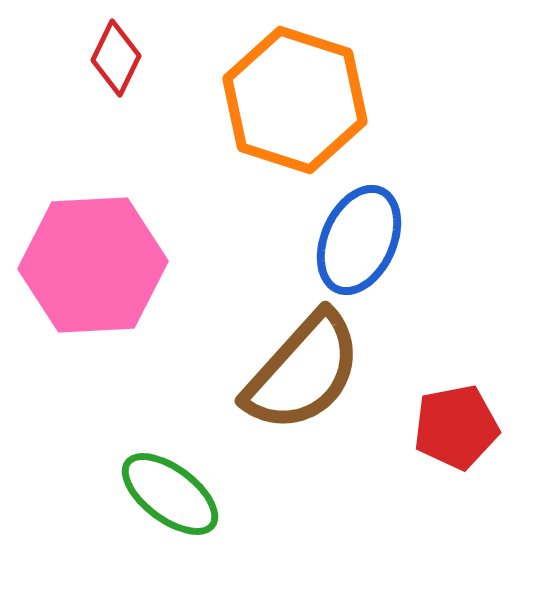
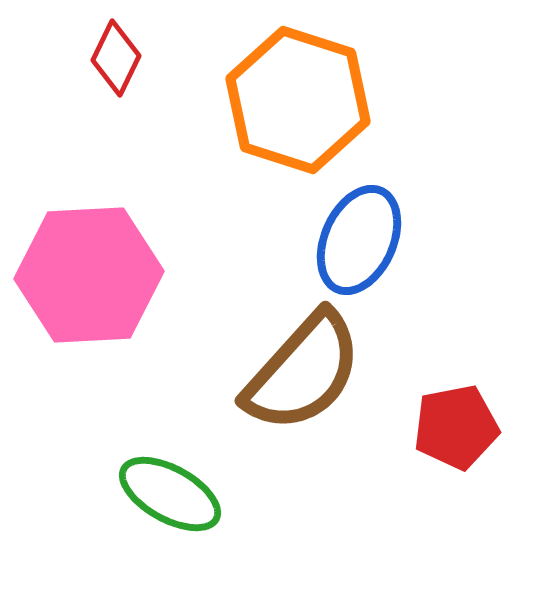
orange hexagon: moved 3 px right
pink hexagon: moved 4 px left, 10 px down
green ellipse: rotated 8 degrees counterclockwise
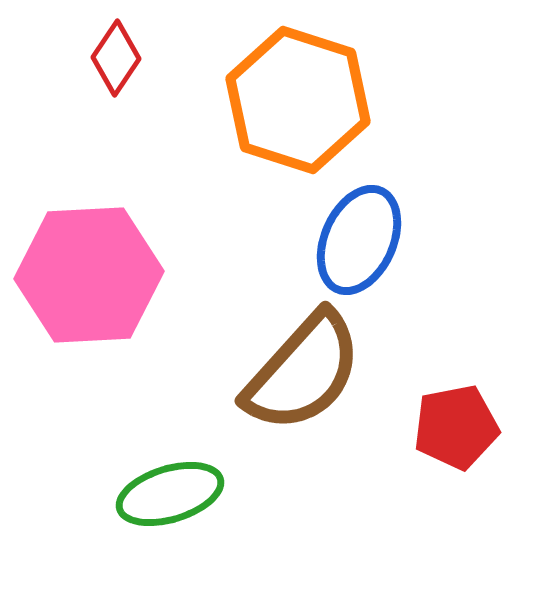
red diamond: rotated 8 degrees clockwise
green ellipse: rotated 46 degrees counterclockwise
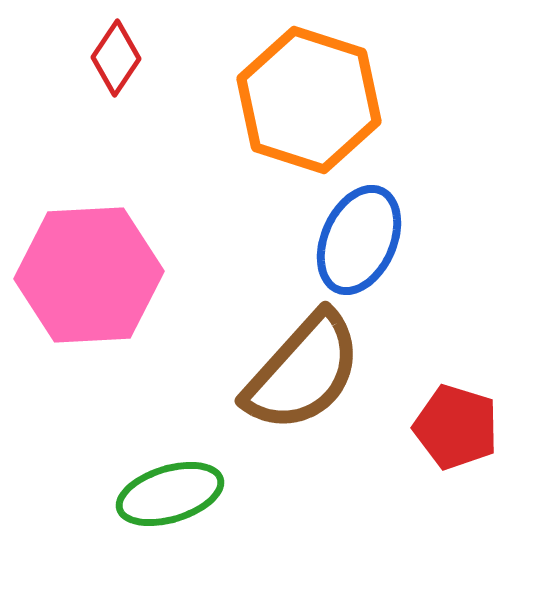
orange hexagon: moved 11 px right
red pentagon: rotated 28 degrees clockwise
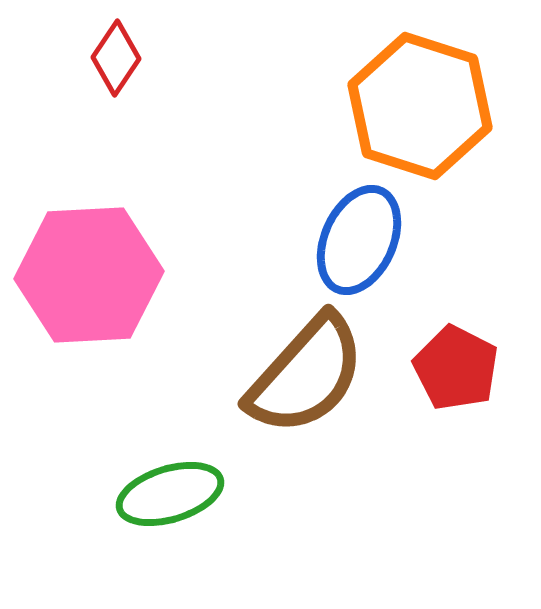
orange hexagon: moved 111 px right, 6 px down
brown semicircle: moved 3 px right, 3 px down
red pentagon: moved 59 px up; rotated 10 degrees clockwise
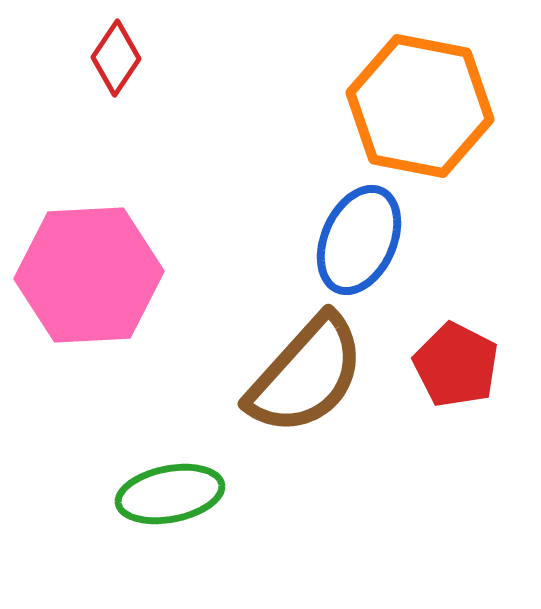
orange hexagon: rotated 7 degrees counterclockwise
red pentagon: moved 3 px up
green ellipse: rotated 6 degrees clockwise
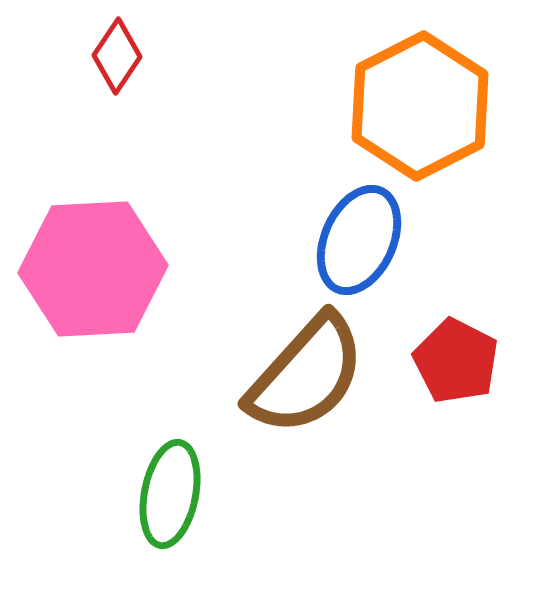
red diamond: moved 1 px right, 2 px up
orange hexagon: rotated 22 degrees clockwise
pink hexagon: moved 4 px right, 6 px up
red pentagon: moved 4 px up
green ellipse: rotated 68 degrees counterclockwise
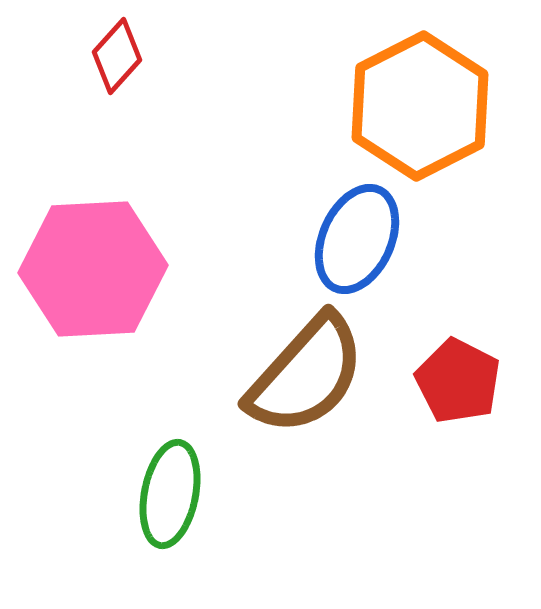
red diamond: rotated 8 degrees clockwise
blue ellipse: moved 2 px left, 1 px up
red pentagon: moved 2 px right, 20 px down
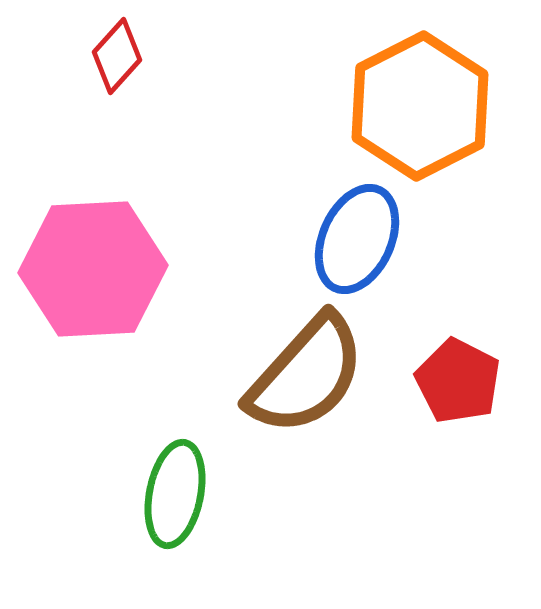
green ellipse: moved 5 px right
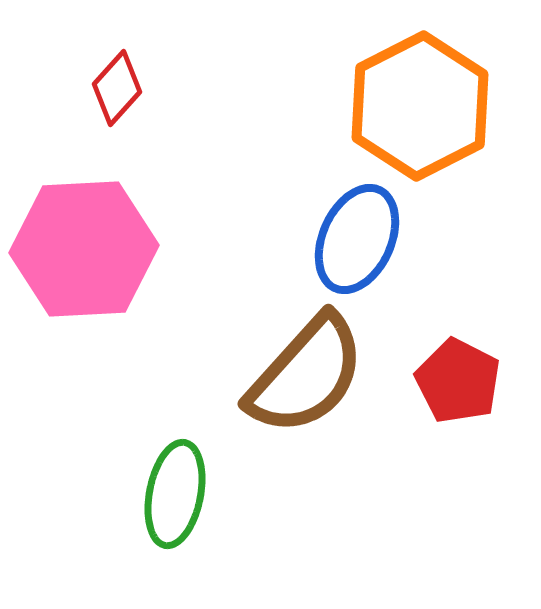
red diamond: moved 32 px down
pink hexagon: moved 9 px left, 20 px up
